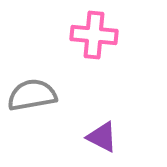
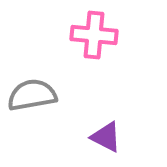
purple triangle: moved 4 px right
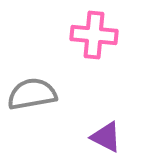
gray semicircle: moved 1 px up
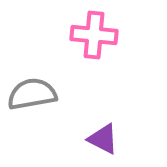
purple triangle: moved 3 px left, 2 px down
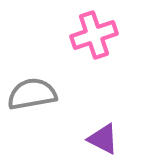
pink cross: rotated 24 degrees counterclockwise
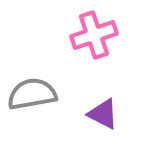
purple triangle: moved 25 px up
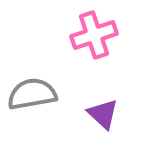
purple triangle: rotated 16 degrees clockwise
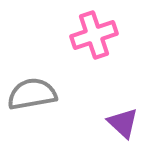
purple triangle: moved 20 px right, 9 px down
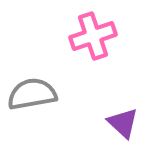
pink cross: moved 1 px left, 1 px down
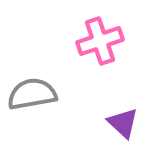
pink cross: moved 7 px right, 5 px down
